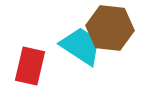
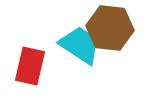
cyan trapezoid: moved 1 px left, 1 px up
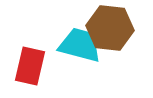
cyan trapezoid: rotated 18 degrees counterclockwise
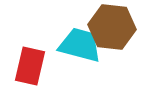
brown hexagon: moved 2 px right, 1 px up
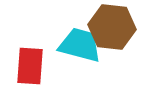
red rectangle: rotated 9 degrees counterclockwise
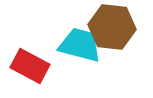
red rectangle: rotated 66 degrees counterclockwise
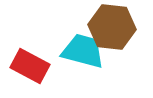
cyan trapezoid: moved 3 px right, 6 px down
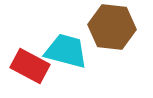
cyan trapezoid: moved 17 px left
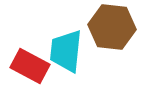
cyan trapezoid: rotated 99 degrees counterclockwise
